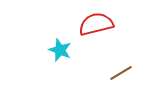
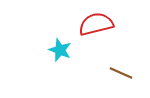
brown line: rotated 55 degrees clockwise
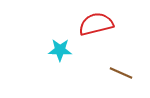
cyan star: rotated 20 degrees counterclockwise
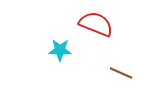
red semicircle: rotated 36 degrees clockwise
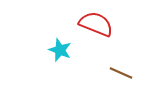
cyan star: rotated 20 degrees clockwise
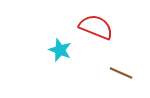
red semicircle: moved 3 px down
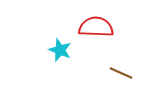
red semicircle: rotated 20 degrees counterclockwise
